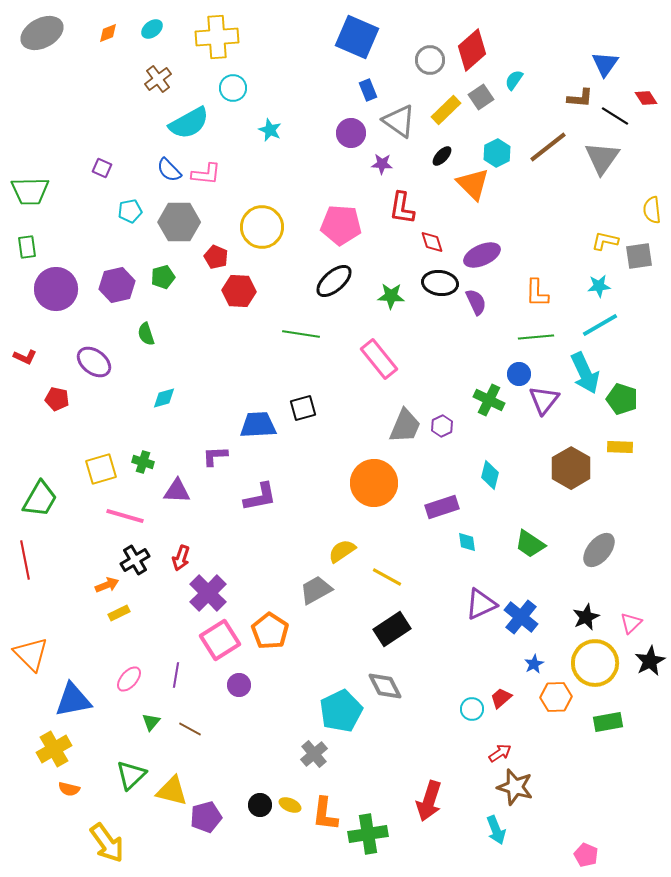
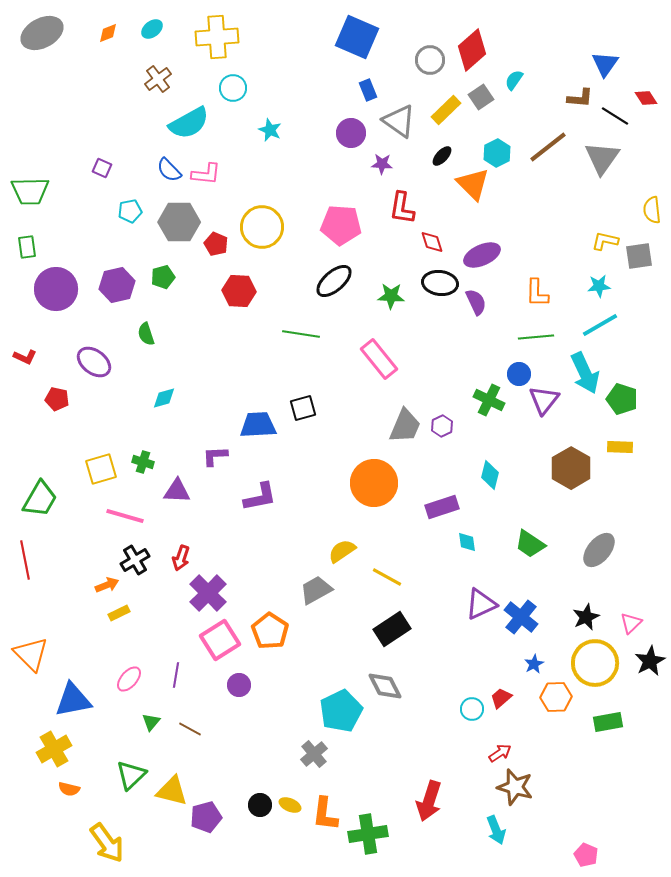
red pentagon at (216, 257): moved 13 px up
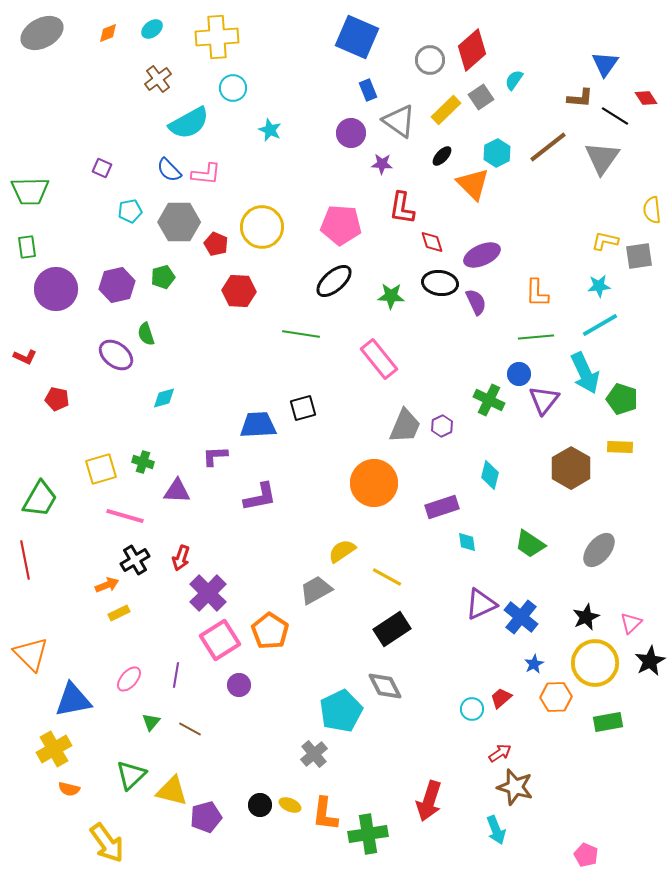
purple ellipse at (94, 362): moved 22 px right, 7 px up
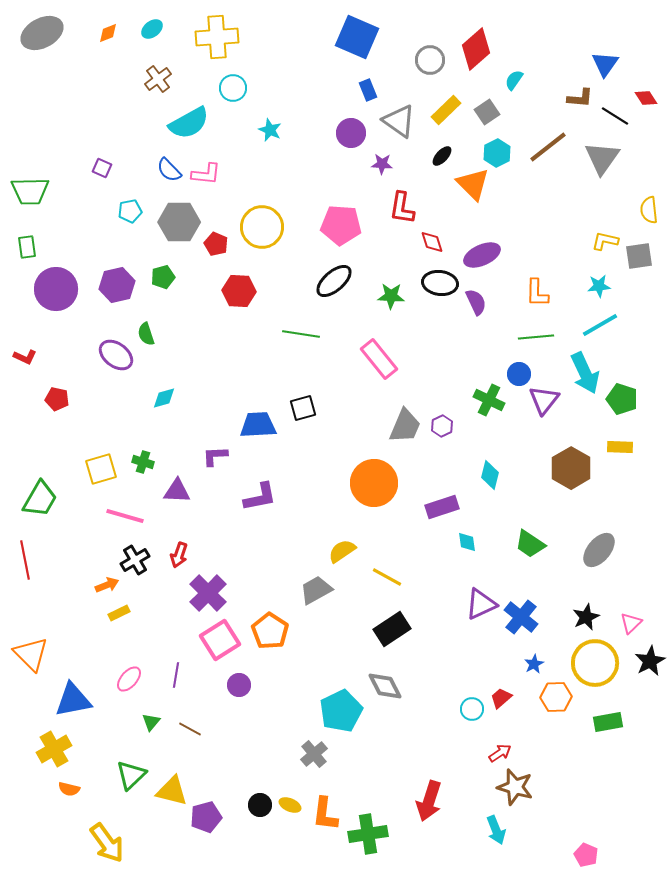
red diamond at (472, 50): moved 4 px right, 1 px up
gray square at (481, 97): moved 6 px right, 15 px down
yellow semicircle at (652, 210): moved 3 px left
red arrow at (181, 558): moved 2 px left, 3 px up
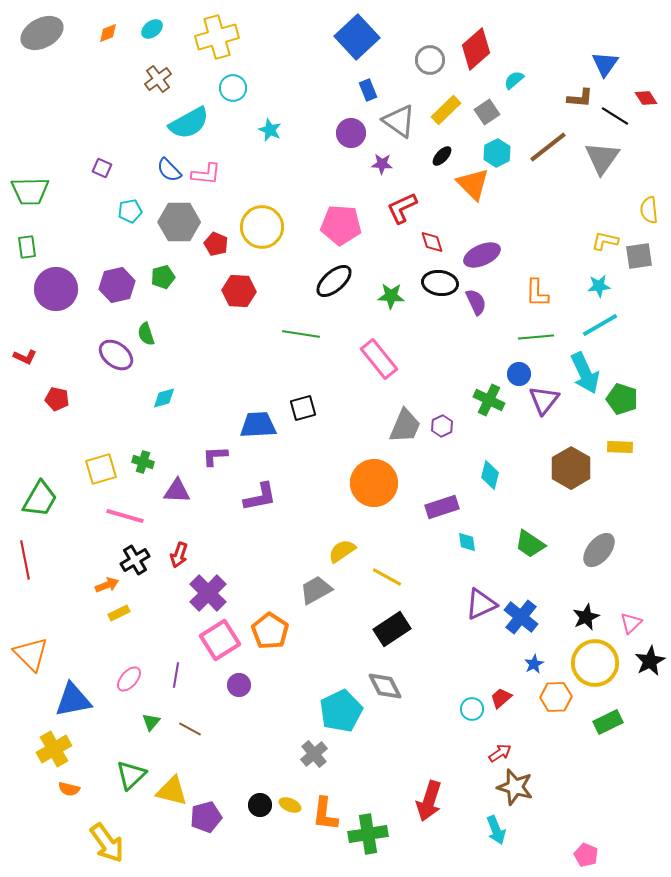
yellow cross at (217, 37): rotated 12 degrees counterclockwise
blue square at (357, 37): rotated 24 degrees clockwise
cyan semicircle at (514, 80): rotated 15 degrees clockwise
red L-shape at (402, 208): rotated 56 degrees clockwise
green rectangle at (608, 722): rotated 16 degrees counterclockwise
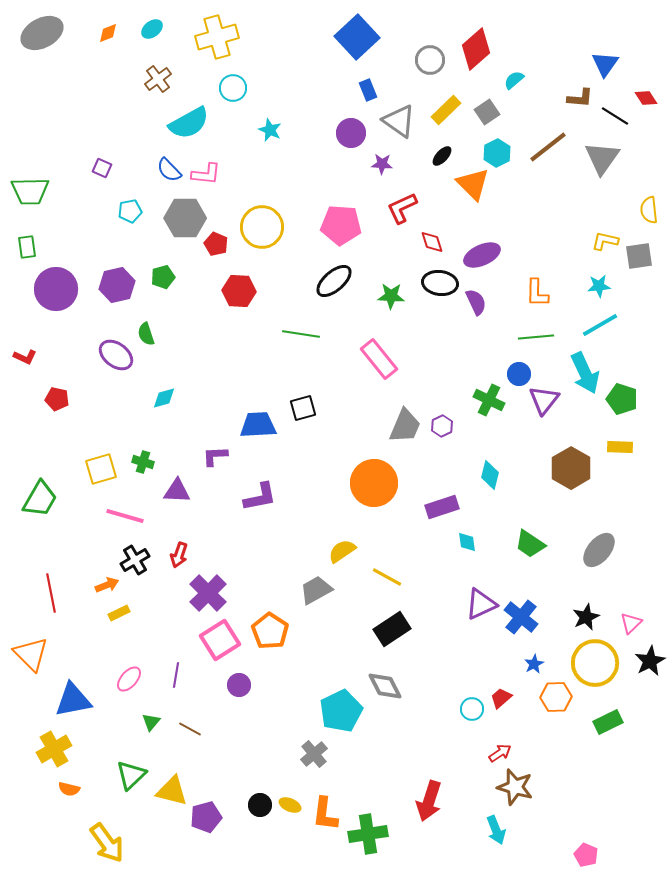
gray hexagon at (179, 222): moved 6 px right, 4 px up
red line at (25, 560): moved 26 px right, 33 px down
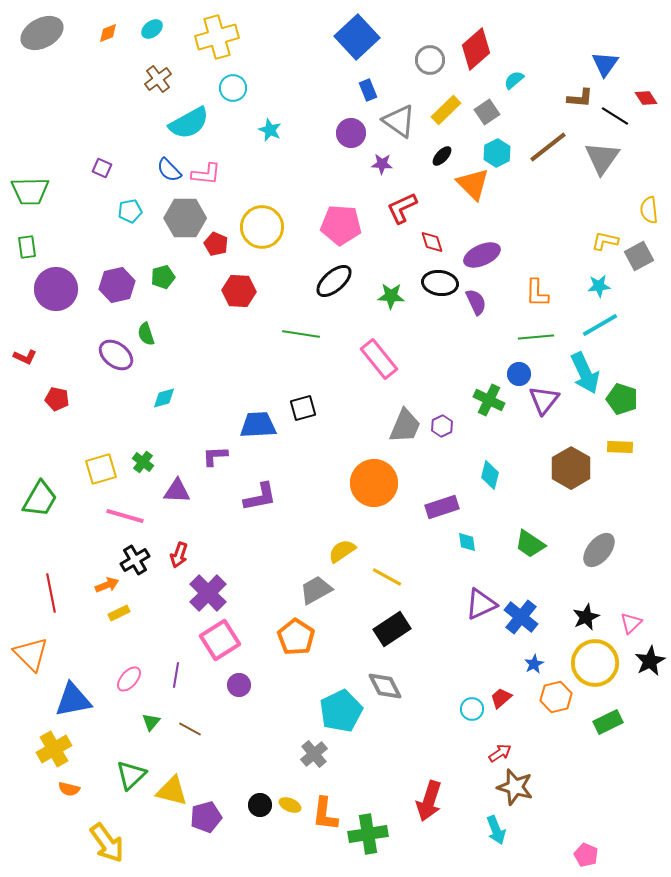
gray square at (639, 256): rotated 20 degrees counterclockwise
green cross at (143, 462): rotated 20 degrees clockwise
orange pentagon at (270, 631): moved 26 px right, 6 px down
orange hexagon at (556, 697): rotated 12 degrees counterclockwise
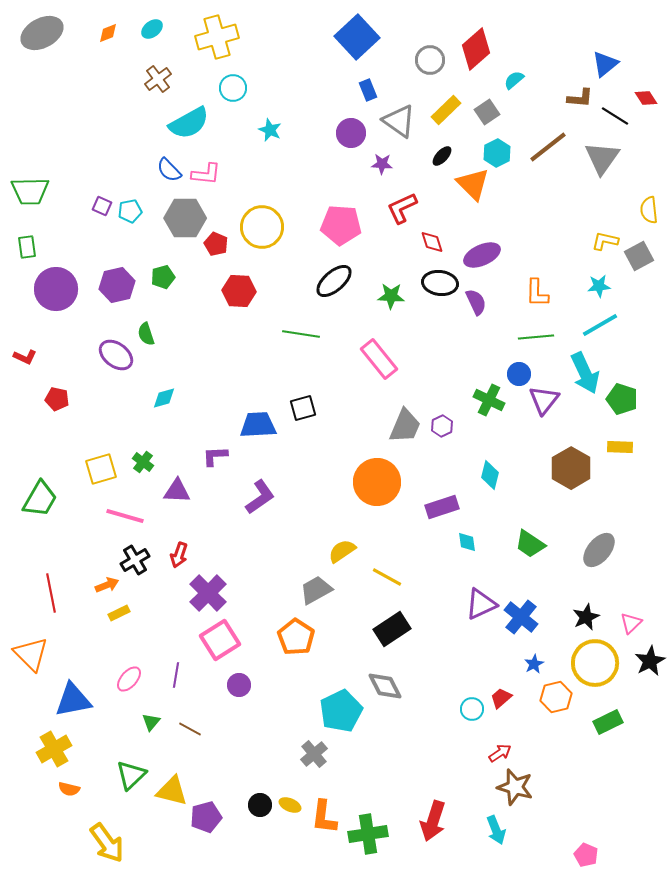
blue triangle at (605, 64): rotated 16 degrees clockwise
purple square at (102, 168): moved 38 px down
orange circle at (374, 483): moved 3 px right, 1 px up
purple L-shape at (260, 497): rotated 24 degrees counterclockwise
red arrow at (429, 801): moved 4 px right, 20 px down
orange L-shape at (325, 814): moved 1 px left, 3 px down
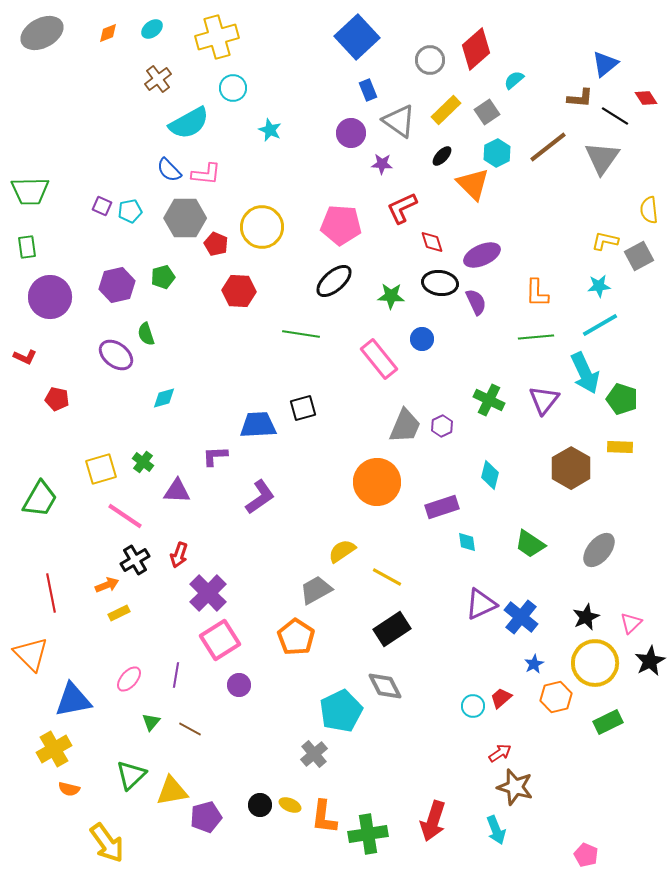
purple circle at (56, 289): moved 6 px left, 8 px down
blue circle at (519, 374): moved 97 px left, 35 px up
pink line at (125, 516): rotated 18 degrees clockwise
cyan circle at (472, 709): moved 1 px right, 3 px up
yellow triangle at (172, 791): rotated 24 degrees counterclockwise
